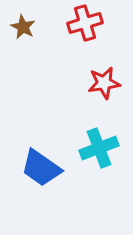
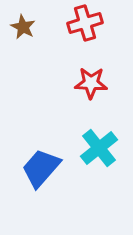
red star: moved 13 px left; rotated 12 degrees clockwise
cyan cross: rotated 18 degrees counterclockwise
blue trapezoid: rotated 96 degrees clockwise
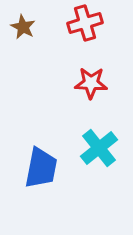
blue trapezoid: rotated 150 degrees clockwise
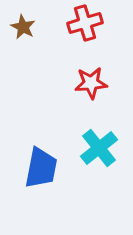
red star: rotated 8 degrees counterclockwise
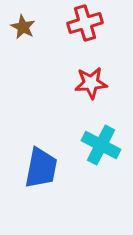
cyan cross: moved 2 px right, 3 px up; rotated 24 degrees counterclockwise
